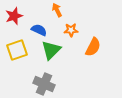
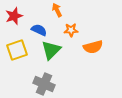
orange semicircle: rotated 48 degrees clockwise
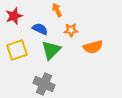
blue semicircle: moved 1 px right, 1 px up
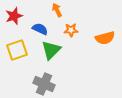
orange semicircle: moved 12 px right, 9 px up
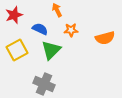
red star: moved 1 px up
yellow square: rotated 10 degrees counterclockwise
